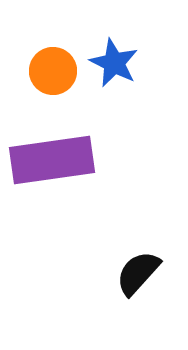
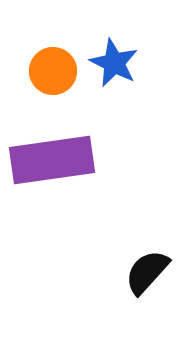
black semicircle: moved 9 px right, 1 px up
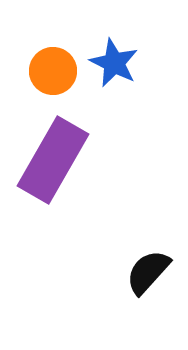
purple rectangle: moved 1 px right; rotated 52 degrees counterclockwise
black semicircle: moved 1 px right
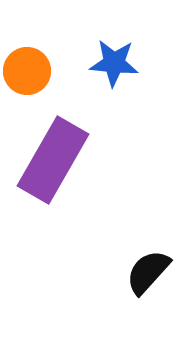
blue star: rotated 21 degrees counterclockwise
orange circle: moved 26 px left
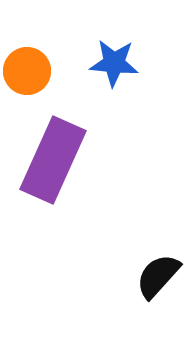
purple rectangle: rotated 6 degrees counterclockwise
black semicircle: moved 10 px right, 4 px down
